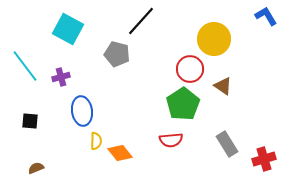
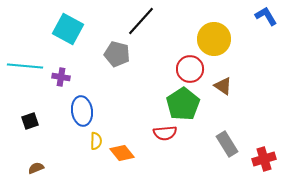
cyan line: rotated 48 degrees counterclockwise
purple cross: rotated 24 degrees clockwise
black square: rotated 24 degrees counterclockwise
red semicircle: moved 6 px left, 7 px up
orange diamond: moved 2 px right
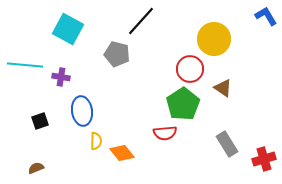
cyan line: moved 1 px up
brown triangle: moved 2 px down
black square: moved 10 px right
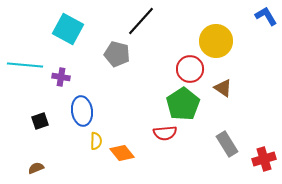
yellow circle: moved 2 px right, 2 px down
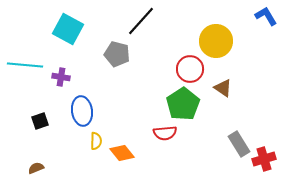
gray rectangle: moved 12 px right
